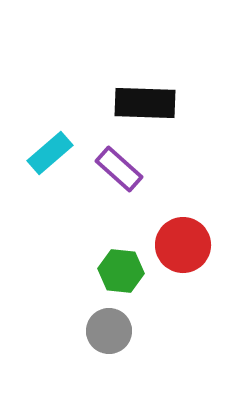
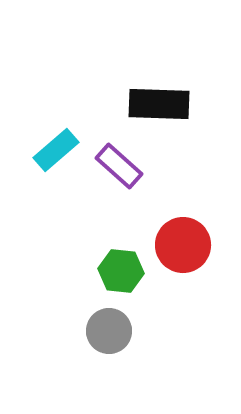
black rectangle: moved 14 px right, 1 px down
cyan rectangle: moved 6 px right, 3 px up
purple rectangle: moved 3 px up
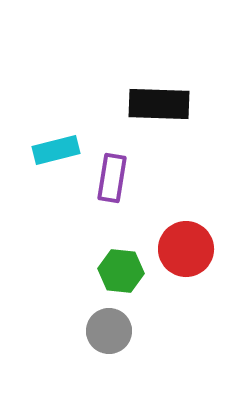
cyan rectangle: rotated 27 degrees clockwise
purple rectangle: moved 7 px left, 12 px down; rotated 57 degrees clockwise
red circle: moved 3 px right, 4 px down
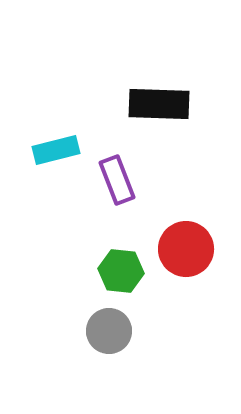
purple rectangle: moved 5 px right, 2 px down; rotated 30 degrees counterclockwise
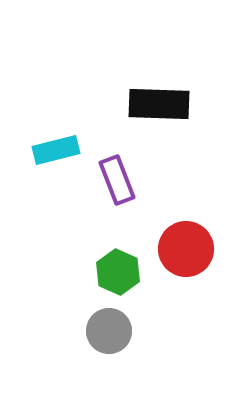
green hexagon: moved 3 px left, 1 px down; rotated 18 degrees clockwise
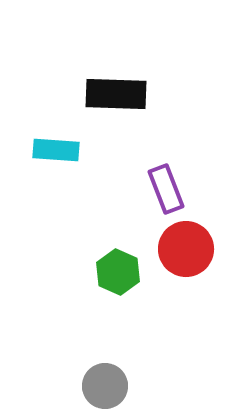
black rectangle: moved 43 px left, 10 px up
cyan rectangle: rotated 18 degrees clockwise
purple rectangle: moved 49 px right, 9 px down
gray circle: moved 4 px left, 55 px down
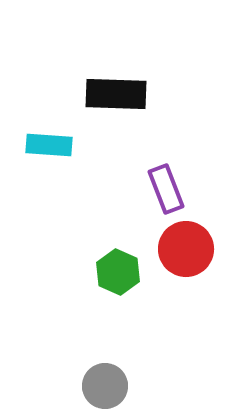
cyan rectangle: moved 7 px left, 5 px up
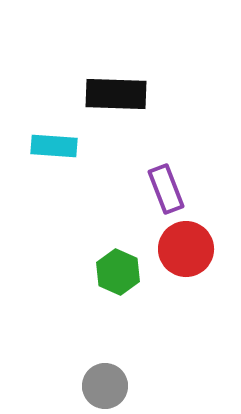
cyan rectangle: moved 5 px right, 1 px down
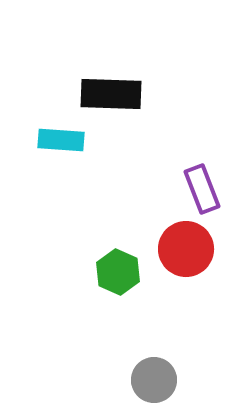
black rectangle: moved 5 px left
cyan rectangle: moved 7 px right, 6 px up
purple rectangle: moved 36 px right
gray circle: moved 49 px right, 6 px up
